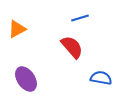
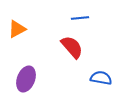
blue line: rotated 12 degrees clockwise
purple ellipse: rotated 55 degrees clockwise
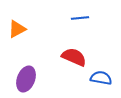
red semicircle: moved 2 px right, 10 px down; rotated 25 degrees counterclockwise
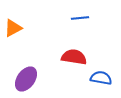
orange triangle: moved 4 px left, 1 px up
red semicircle: rotated 15 degrees counterclockwise
purple ellipse: rotated 15 degrees clockwise
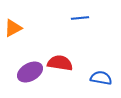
red semicircle: moved 14 px left, 6 px down
purple ellipse: moved 4 px right, 7 px up; rotated 25 degrees clockwise
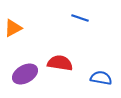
blue line: rotated 24 degrees clockwise
purple ellipse: moved 5 px left, 2 px down
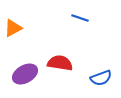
blue semicircle: rotated 150 degrees clockwise
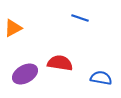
blue semicircle: rotated 150 degrees counterclockwise
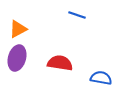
blue line: moved 3 px left, 3 px up
orange triangle: moved 5 px right, 1 px down
purple ellipse: moved 8 px left, 16 px up; rotated 45 degrees counterclockwise
